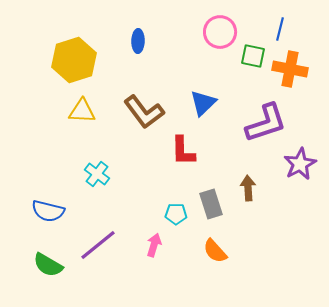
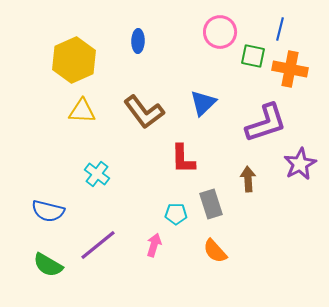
yellow hexagon: rotated 6 degrees counterclockwise
red L-shape: moved 8 px down
brown arrow: moved 9 px up
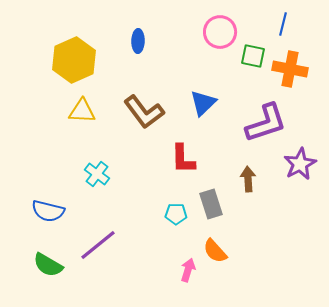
blue line: moved 3 px right, 5 px up
pink arrow: moved 34 px right, 25 px down
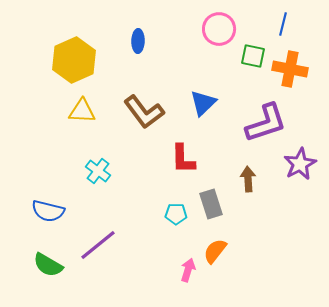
pink circle: moved 1 px left, 3 px up
cyan cross: moved 1 px right, 3 px up
orange semicircle: rotated 80 degrees clockwise
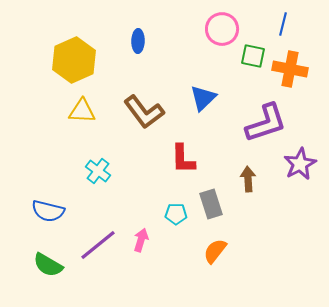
pink circle: moved 3 px right
blue triangle: moved 5 px up
pink arrow: moved 47 px left, 30 px up
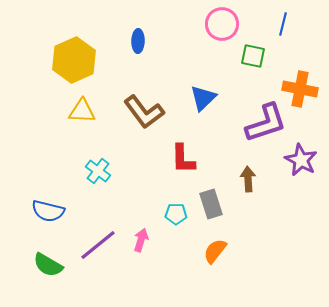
pink circle: moved 5 px up
orange cross: moved 10 px right, 20 px down
purple star: moved 1 px right, 4 px up; rotated 16 degrees counterclockwise
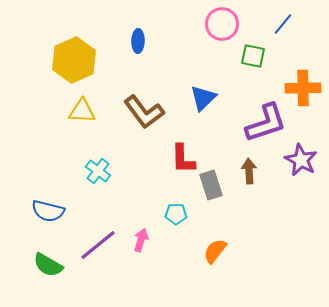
blue line: rotated 25 degrees clockwise
orange cross: moved 3 px right, 1 px up; rotated 12 degrees counterclockwise
brown arrow: moved 1 px right, 8 px up
gray rectangle: moved 19 px up
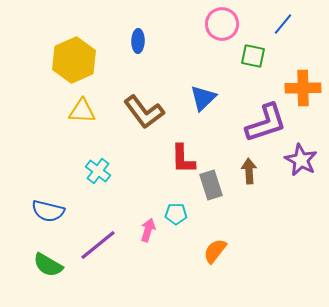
pink arrow: moved 7 px right, 10 px up
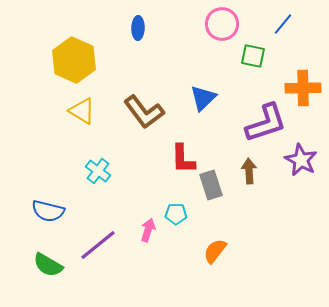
blue ellipse: moved 13 px up
yellow hexagon: rotated 12 degrees counterclockwise
yellow triangle: rotated 28 degrees clockwise
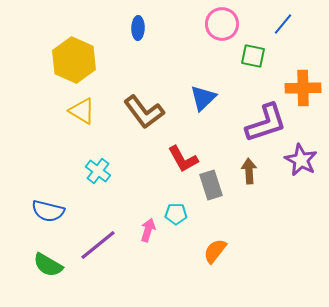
red L-shape: rotated 28 degrees counterclockwise
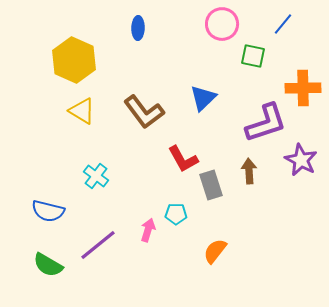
cyan cross: moved 2 px left, 5 px down
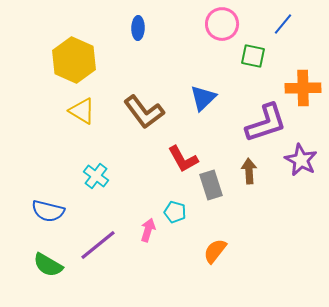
cyan pentagon: moved 1 px left, 2 px up; rotated 15 degrees clockwise
